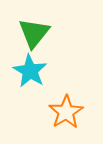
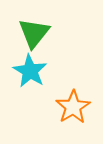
orange star: moved 7 px right, 5 px up
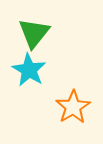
cyan star: moved 1 px left, 1 px up
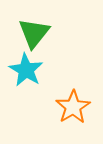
cyan star: moved 3 px left
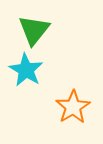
green triangle: moved 3 px up
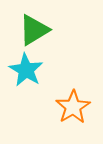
green triangle: rotated 20 degrees clockwise
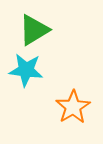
cyan star: rotated 24 degrees counterclockwise
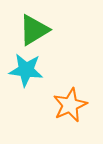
orange star: moved 3 px left, 2 px up; rotated 8 degrees clockwise
